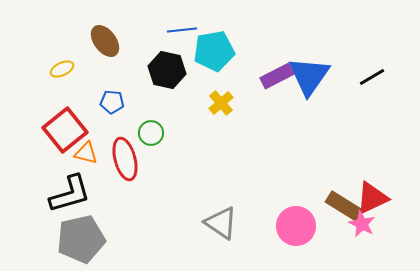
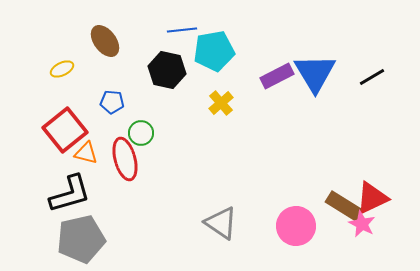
blue triangle: moved 6 px right, 3 px up; rotated 6 degrees counterclockwise
green circle: moved 10 px left
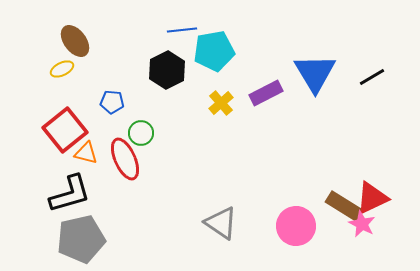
brown ellipse: moved 30 px left
black hexagon: rotated 21 degrees clockwise
purple rectangle: moved 11 px left, 17 px down
red ellipse: rotated 9 degrees counterclockwise
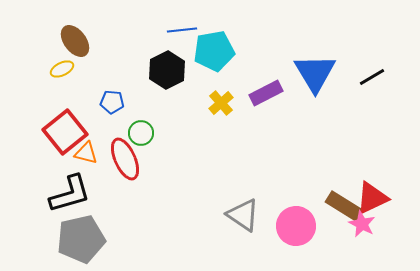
red square: moved 2 px down
gray triangle: moved 22 px right, 8 px up
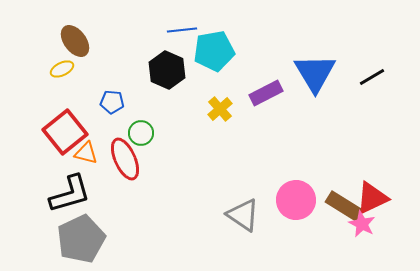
black hexagon: rotated 9 degrees counterclockwise
yellow cross: moved 1 px left, 6 px down
pink circle: moved 26 px up
gray pentagon: rotated 12 degrees counterclockwise
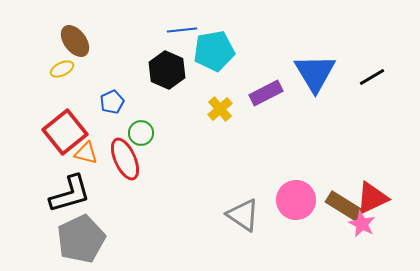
blue pentagon: rotated 30 degrees counterclockwise
